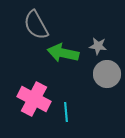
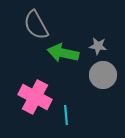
gray circle: moved 4 px left, 1 px down
pink cross: moved 1 px right, 2 px up
cyan line: moved 3 px down
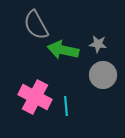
gray star: moved 2 px up
green arrow: moved 3 px up
cyan line: moved 9 px up
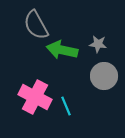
green arrow: moved 1 px left
gray circle: moved 1 px right, 1 px down
cyan line: rotated 18 degrees counterclockwise
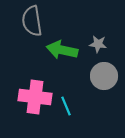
gray semicircle: moved 4 px left, 4 px up; rotated 20 degrees clockwise
pink cross: rotated 20 degrees counterclockwise
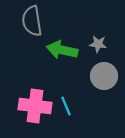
pink cross: moved 9 px down
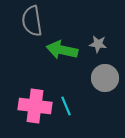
gray circle: moved 1 px right, 2 px down
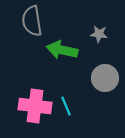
gray star: moved 1 px right, 10 px up
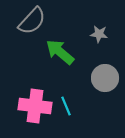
gray semicircle: rotated 128 degrees counterclockwise
green arrow: moved 2 px left, 2 px down; rotated 28 degrees clockwise
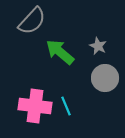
gray star: moved 1 px left, 12 px down; rotated 18 degrees clockwise
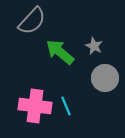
gray star: moved 4 px left
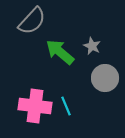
gray star: moved 2 px left
